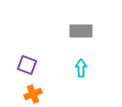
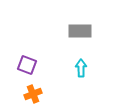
gray rectangle: moved 1 px left
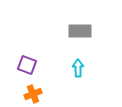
cyan arrow: moved 3 px left
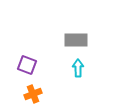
gray rectangle: moved 4 px left, 9 px down
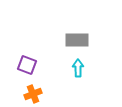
gray rectangle: moved 1 px right
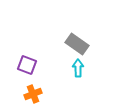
gray rectangle: moved 4 px down; rotated 35 degrees clockwise
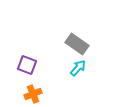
cyan arrow: rotated 42 degrees clockwise
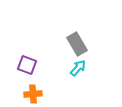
gray rectangle: rotated 25 degrees clockwise
orange cross: rotated 18 degrees clockwise
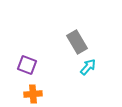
gray rectangle: moved 2 px up
cyan arrow: moved 10 px right, 1 px up
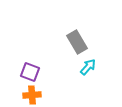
purple square: moved 3 px right, 7 px down
orange cross: moved 1 px left, 1 px down
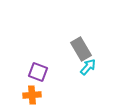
gray rectangle: moved 4 px right, 7 px down
purple square: moved 8 px right
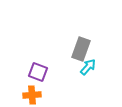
gray rectangle: rotated 50 degrees clockwise
